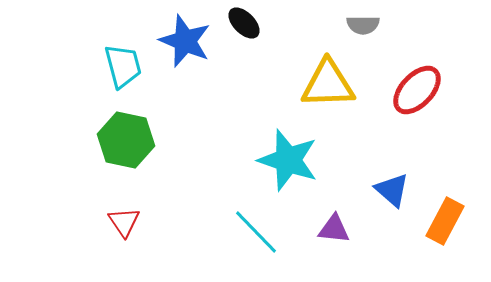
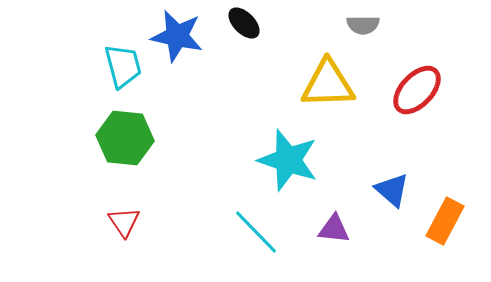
blue star: moved 8 px left, 5 px up; rotated 10 degrees counterclockwise
green hexagon: moved 1 px left, 2 px up; rotated 6 degrees counterclockwise
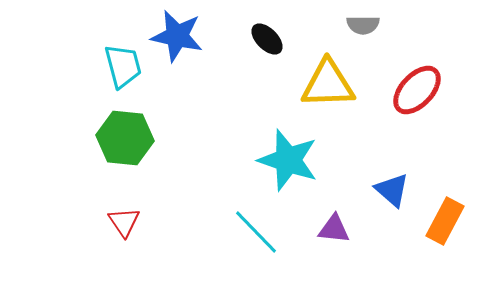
black ellipse: moved 23 px right, 16 px down
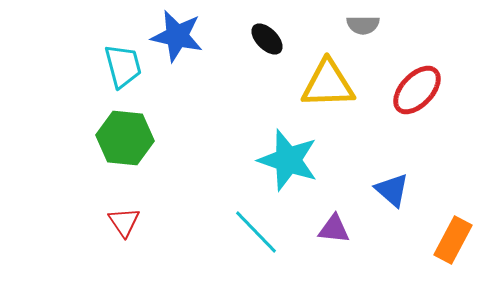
orange rectangle: moved 8 px right, 19 px down
